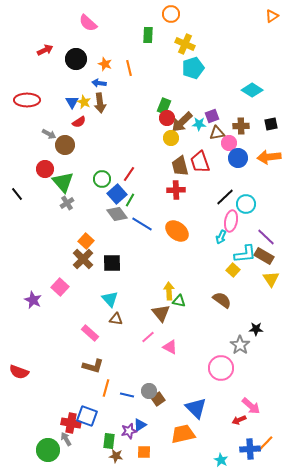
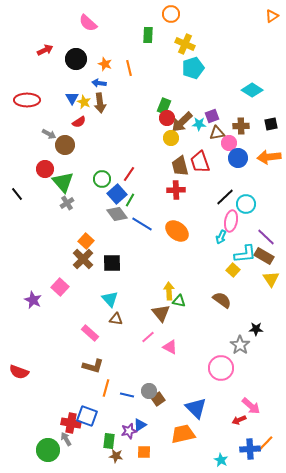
blue triangle at (72, 102): moved 4 px up
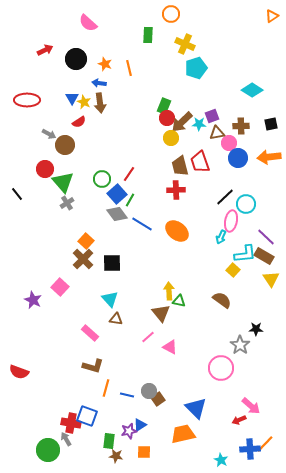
cyan pentagon at (193, 68): moved 3 px right
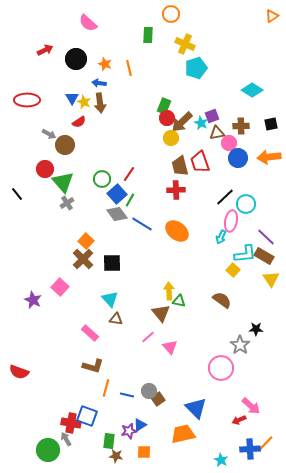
cyan star at (199, 124): moved 2 px right, 1 px up; rotated 24 degrees clockwise
pink triangle at (170, 347): rotated 21 degrees clockwise
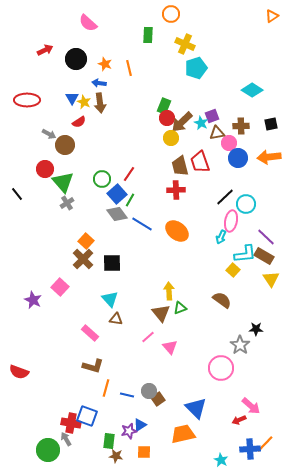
green triangle at (179, 301): moved 1 px right, 7 px down; rotated 32 degrees counterclockwise
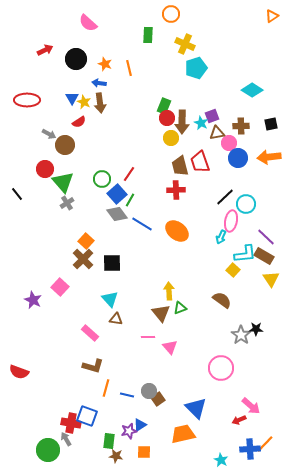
brown arrow at (182, 122): rotated 45 degrees counterclockwise
pink line at (148, 337): rotated 40 degrees clockwise
gray star at (240, 345): moved 1 px right, 10 px up
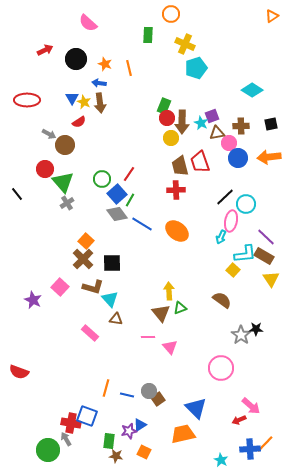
brown L-shape at (93, 366): moved 79 px up
orange square at (144, 452): rotated 24 degrees clockwise
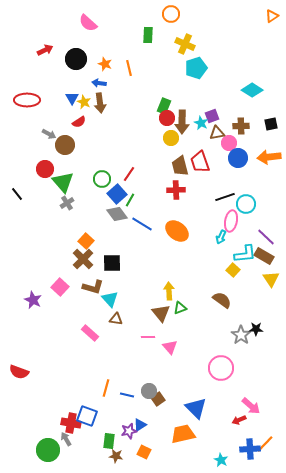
black line at (225, 197): rotated 24 degrees clockwise
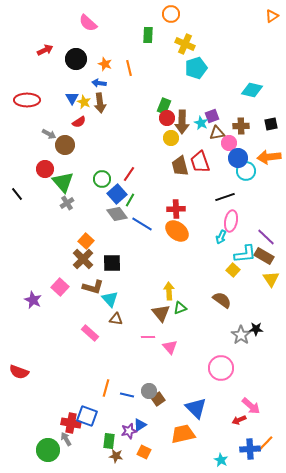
cyan diamond at (252, 90): rotated 20 degrees counterclockwise
red cross at (176, 190): moved 19 px down
cyan circle at (246, 204): moved 33 px up
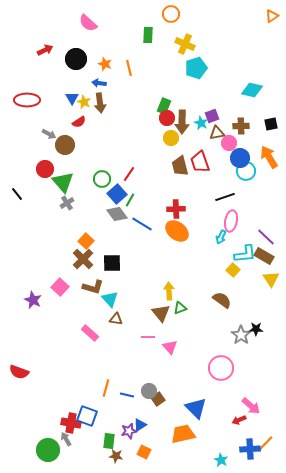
orange arrow at (269, 157): rotated 65 degrees clockwise
blue circle at (238, 158): moved 2 px right
